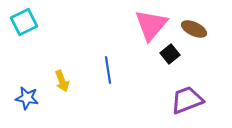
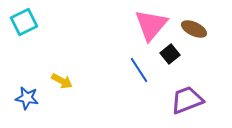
blue line: moved 31 px right; rotated 24 degrees counterclockwise
yellow arrow: rotated 40 degrees counterclockwise
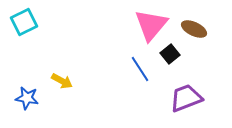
blue line: moved 1 px right, 1 px up
purple trapezoid: moved 1 px left, 2 px up
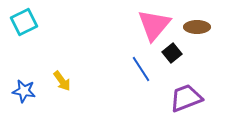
pink triangle: moved 3 px right
brown ellipse: moved 3 px right, 2 px up; rotated 25 degrees counterclockwise
black square: moved 2 px right, 1 px up
blue line: moved 1 px right
yellow arrow: rotated 25 degrees clockwise
blue star: moved 3 px left, 7 px up
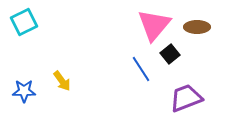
black square: moved 2 px left, 1 px down
blue star: rotated 10 degrees counterclockwise
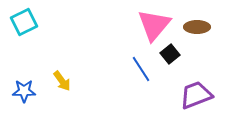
purple trapezoid: moved 10 px right, 3 px up
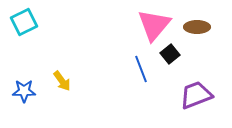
blue line: rotated 12 degrees clockwise
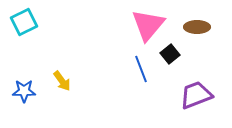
pink triangle: moved 6 px left
